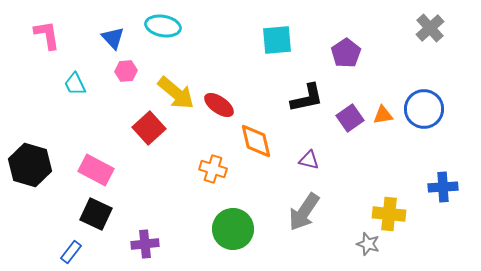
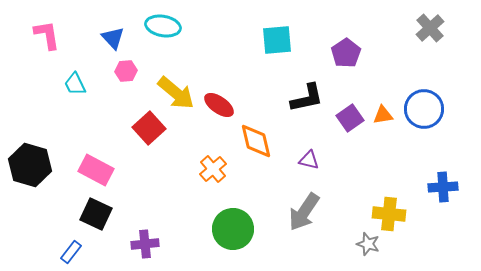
orange cross: rotated 32 degrees clockwise
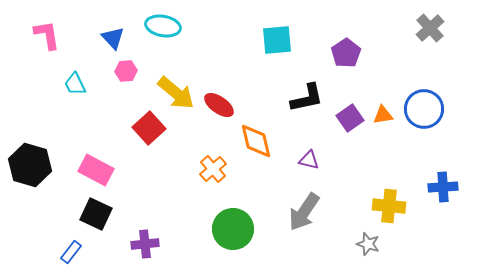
yellow cross: moved 8 px up
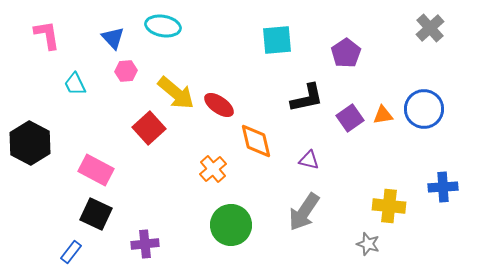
black hexagon: moved 22 px up; rotated 12 degrees clockwise
green circle: moved 2 px left, 4 px up
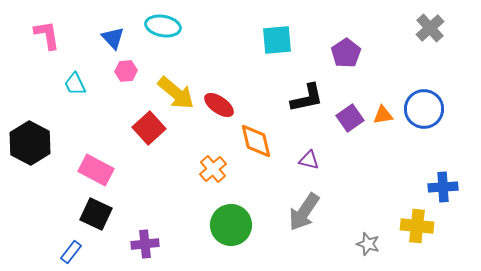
yellow cross: moved 28 px right, 20 px down
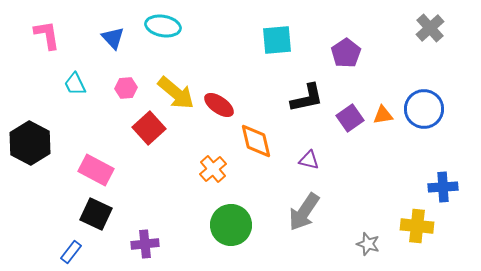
pink hexagon: moved 17 px down
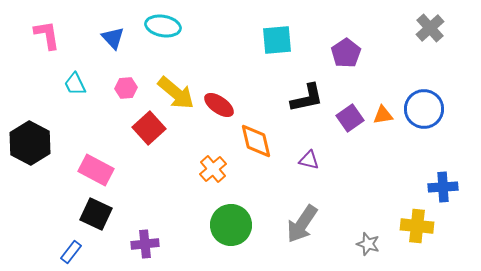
gray arrow: moved 2 px left, 12 px down
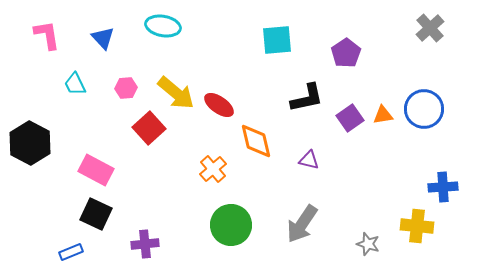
blue triangle: moved 10 px left
blue rectangle: rotated 30 degrees clockwise
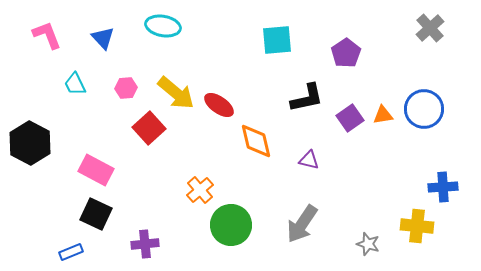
pink L-shape: rotated 12 degrees counterclockwise
orange cross: moved 13 px left, 21 px down
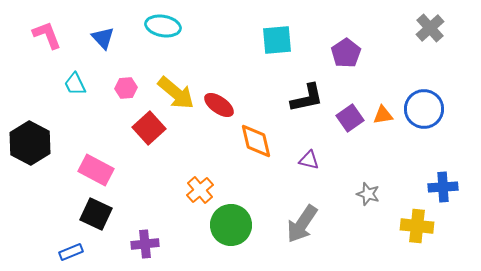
gray star: moved 50 px up
